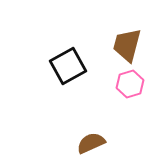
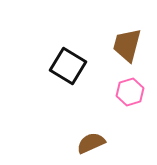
black square: rotated 30 degrees counterclockwise
pink hexagon: moved 8 px down
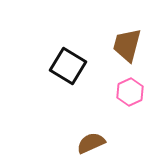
pink hexagon: rotated 8 degrees counterclockwise
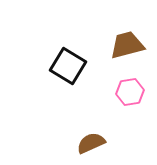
brown trapezoid: rotated 60 degrees clockwise
pink hexagon: rotated 16 degrees clockwise
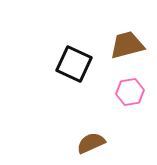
black square: moved 6 px right, 2 px up; rotated 6 degrees counterclockwise
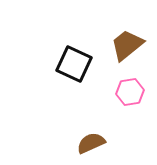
brown trapezoid: rotated 24 degrees counterclockwise
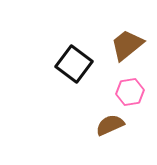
black square: rotated 12 degrees clockwise
brown semicircle: moved 19 px right, 18 px up
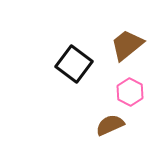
pink hexagon: rotated 24 degrees counterclockwise
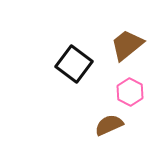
brown semicircle: moved 1 px left
